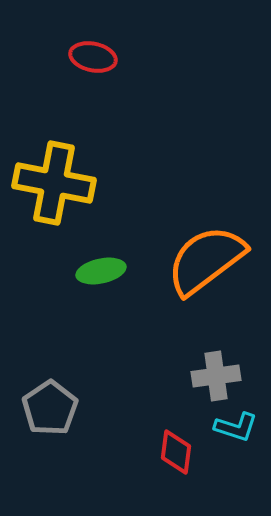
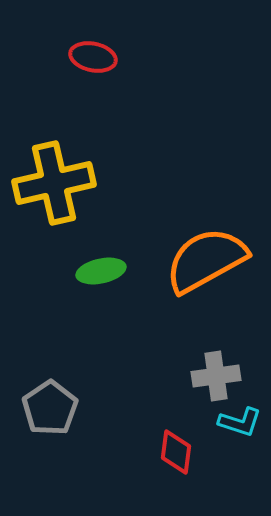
yellow cross: rotated 24 degrees counterclockwise
orange semicircle: rotated 8 degrees clockwise
cyan L-shape: moved 4 px right, 5 px up
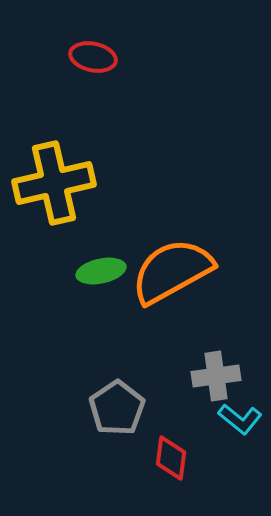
orange semicircle: moved 34 px left, 11 px down
gray pentagon: moved 67 px right
cyan L-shape: moved 3 px up; rotated 21 degrees clockwise
red diamond: moved 5 px left, 6 px down
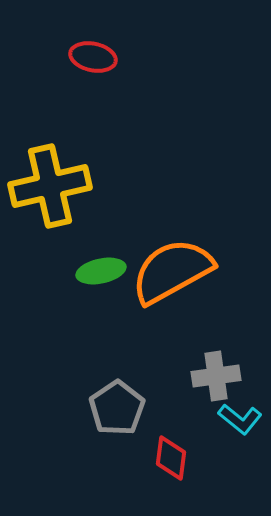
yellow cross: moved 4 px left, 3 px down
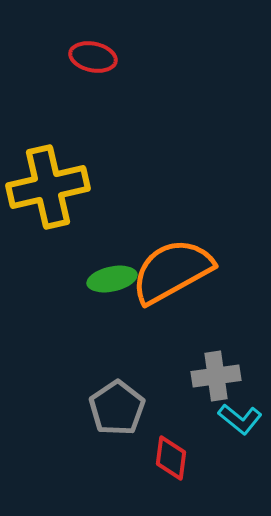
yellow cross: moved 2 px left, 1 px down
green ellipse: moved 11 px right, 8 px down
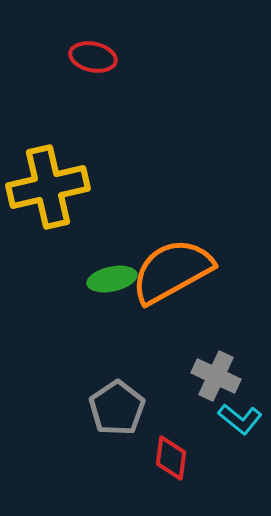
gray cross: rotated 33 degrees clockwise
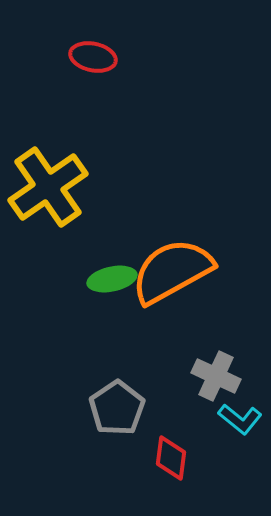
yellow cross: rotated 22 degrees counterclockwise
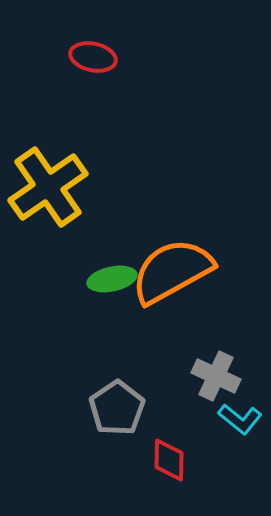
red diamond: moved 2 px left, 2 px down; rotated 6 degrees counterclockwise
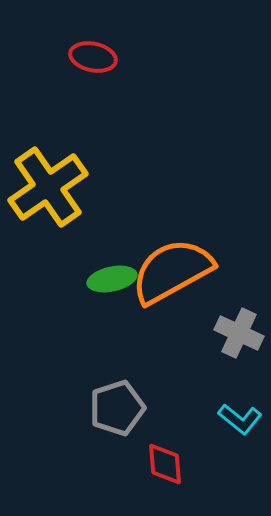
gray cross: moved 23 px right, 43 px up
gray pentagon: rotated 16 degrees clockwise
red diamond: moved 4 px left, 4 px down; rotated 6 degrees counterclockwise
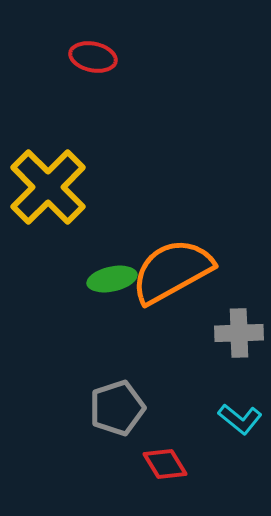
yellow cross: rotated 10 degrees counterclockwise
gray cross: rotated 27 degrees counterclockwise
red diamond: rotated 27 degrees counterclockwise
